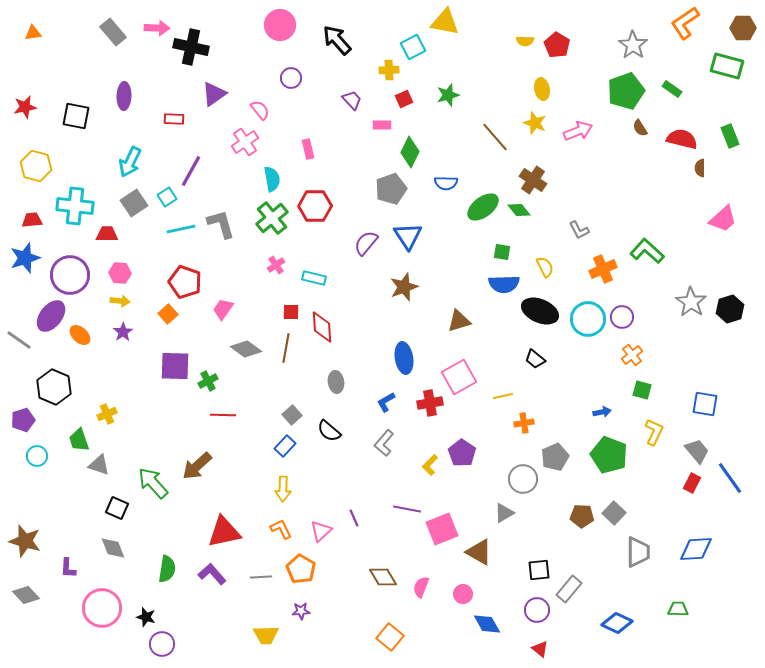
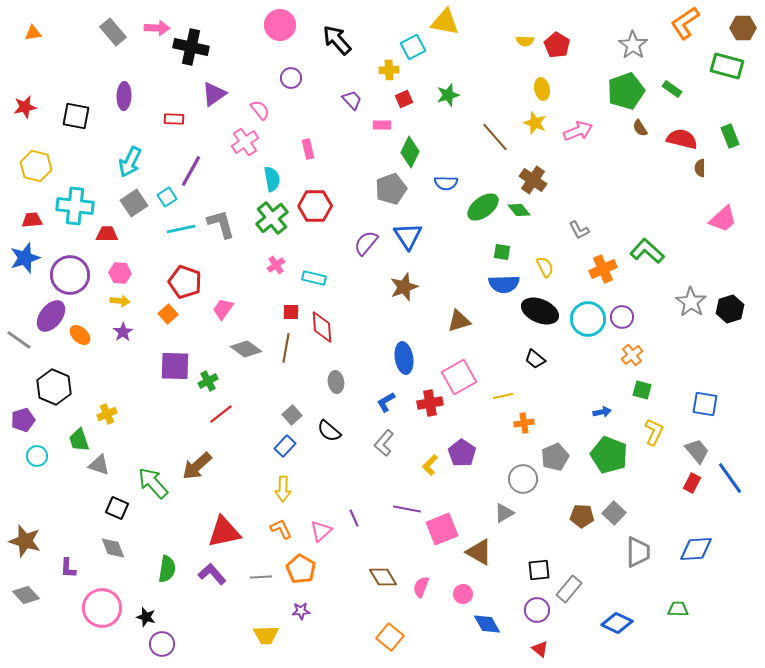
red line at (223, 415): moved 2 px left, 1 px up; rotated 40 degrees counterclockwise
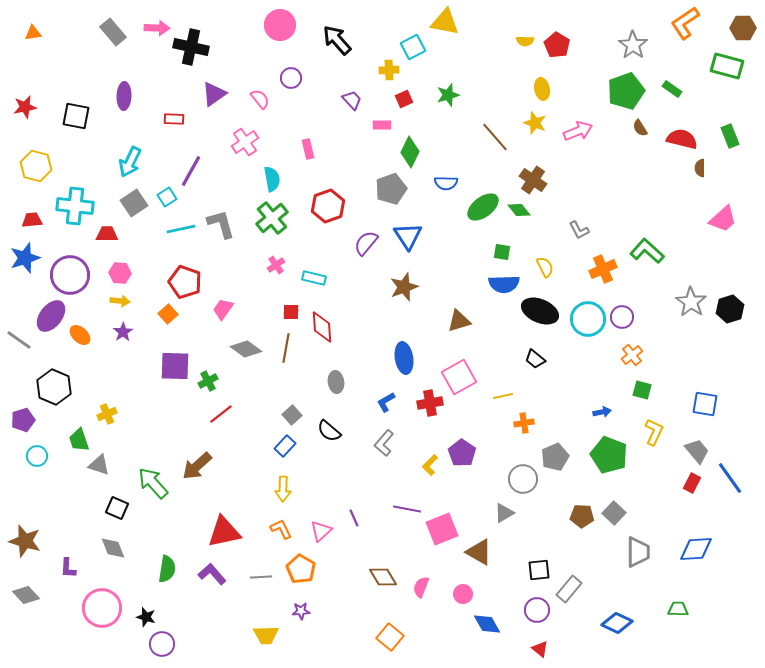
pink semicircle at (260, 110): moved 11 px up
red hexagon at (315, 206): moved 13 px right; rotated 20 degrees counterclockwise
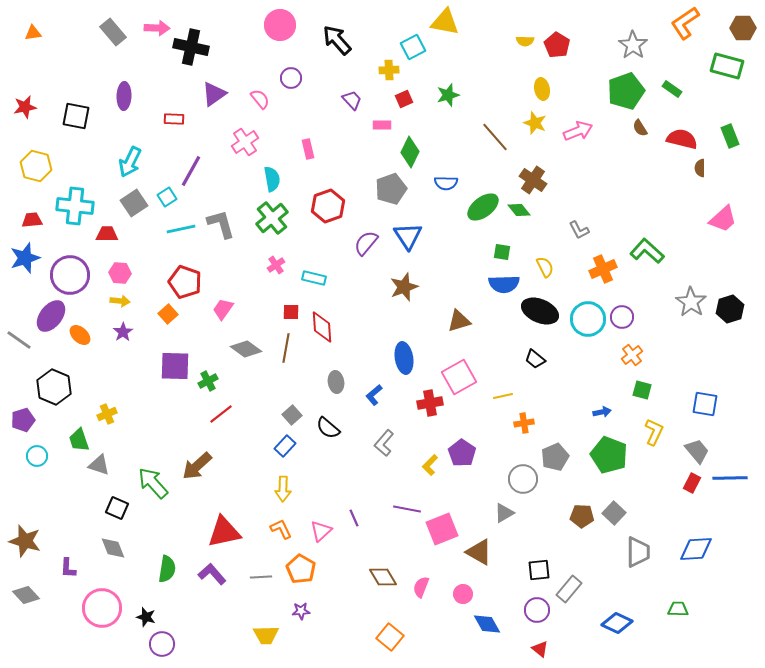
blue L-shape at (386, 402): moved 12 px left, 7 px up; rotated 10 degrees counterclockwise
black semicircle at (329, 431): moved 1 px left, 3 px up
blue line at (730, 478): rotated 56 degrees counterclockwise
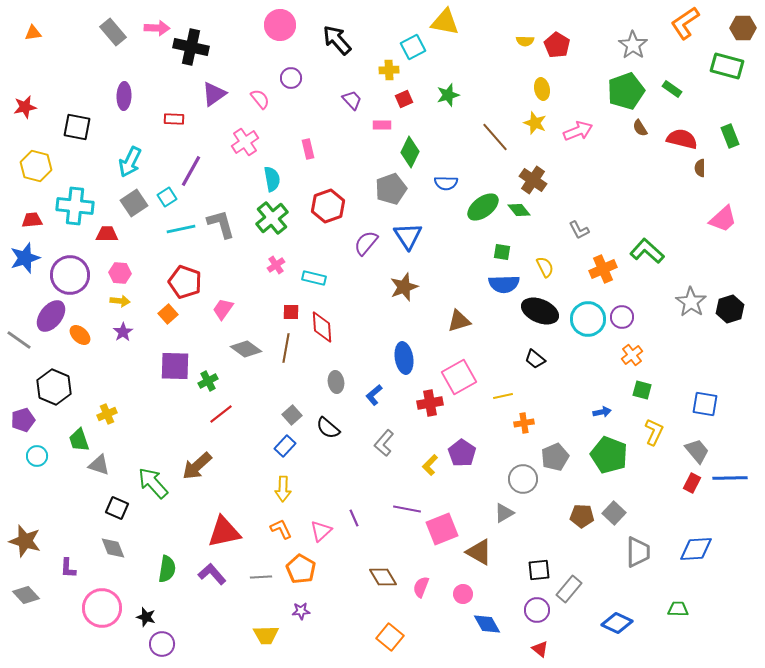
black square at (76, 116): moved 1 px right, 11 px down
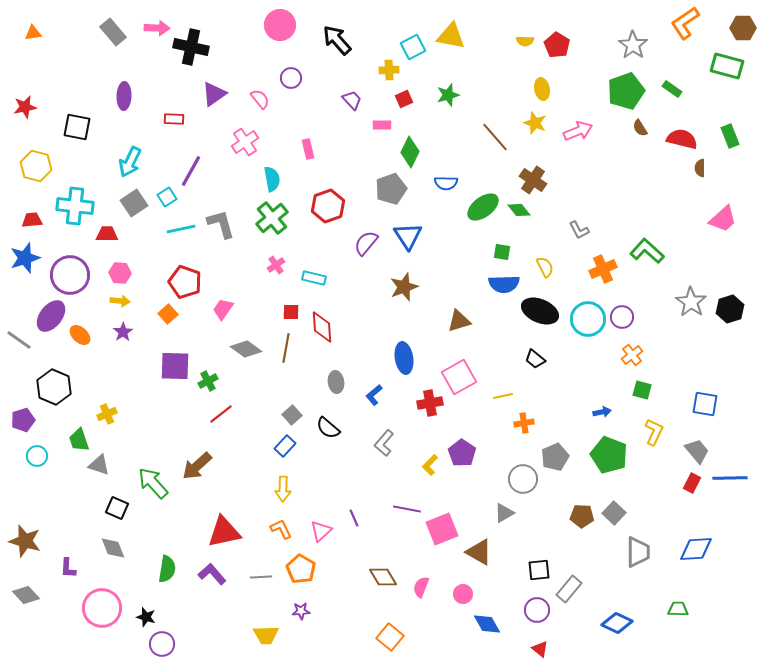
yellow triangle at (445, 22): moved 6 px right, 14 px down
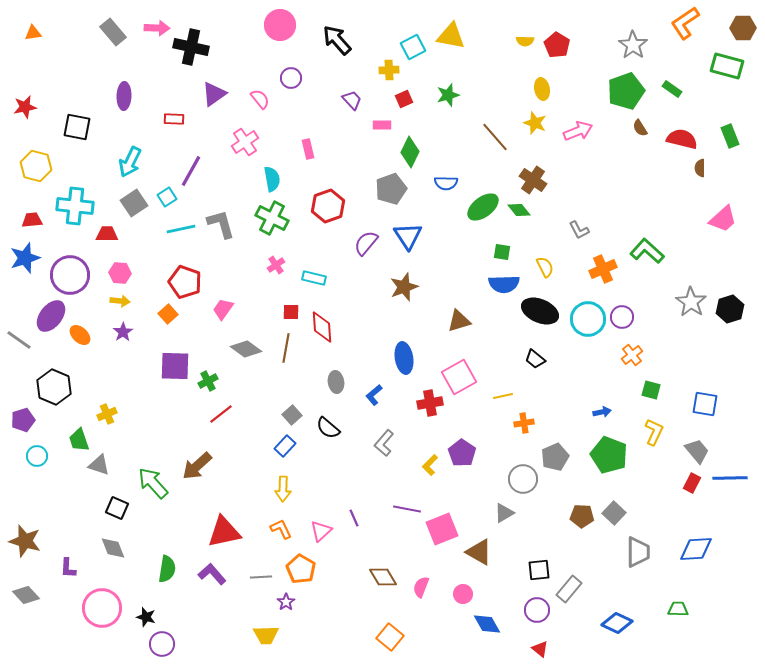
green cross at (272, 218): rotated 24 degrees counterclockwise
green square at (642, 390): moved 9 px right
purple star at (301, 611): moved 15 px left, 9 px up; rotated 30 degrees counterclockwise
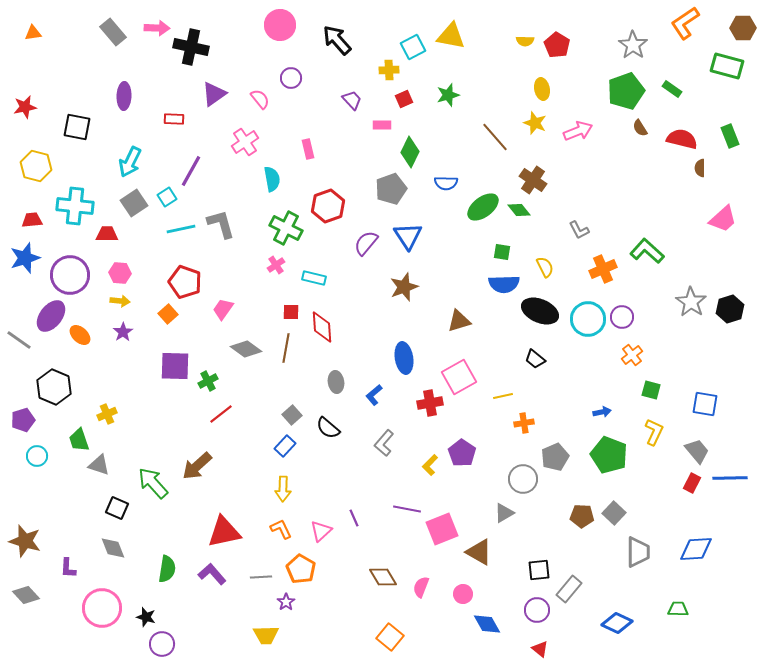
green cross at (272, 218): moved 14 px right, 10 px down
